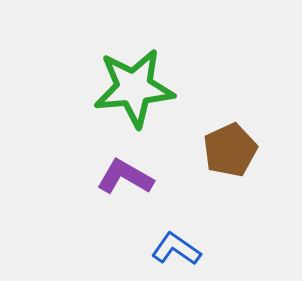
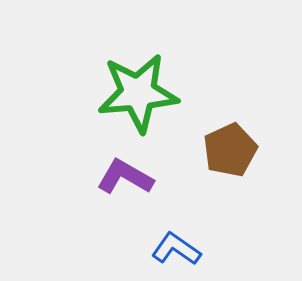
green star: moved 4 px right, 5 px down
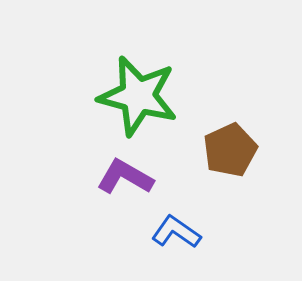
green star: moved 3 px down; rotated 20 degrees clockwise
blue L-shape: moved 17 px up
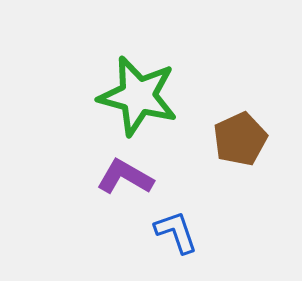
brown pentagon: moved 10 px right, 11 px up
blue L-shape: rotated 36 degrees clockwise
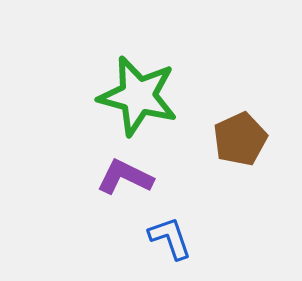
purple L-shape: rotated 4 degrees counterclockwise
blue L-shape: moved 6 px left, 6 px down
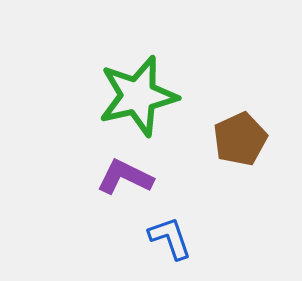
green star: rotated 28 degrees counterclockwise
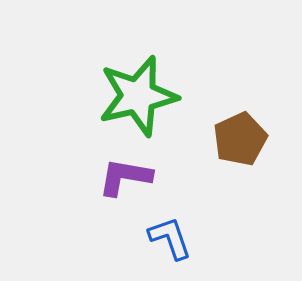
purple L-shape: rotated 16 degrees counterclockwise
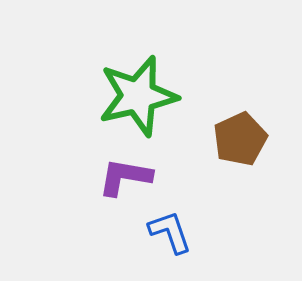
blue L-shape: moved 6 px up
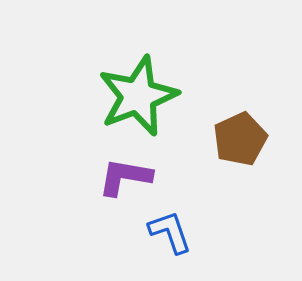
green star: rotated 8 degrees counterclockwise
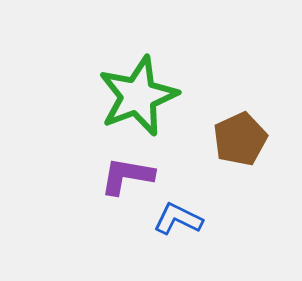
purple L-shape: moved 2 px right, 1 px up
blue L-shape: moved 8 px right, 13 px up; rotated 45 degrees counterclockwise
